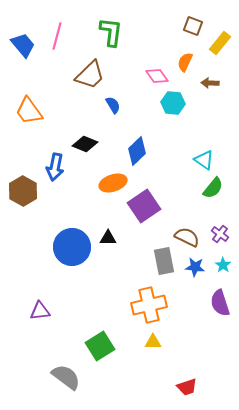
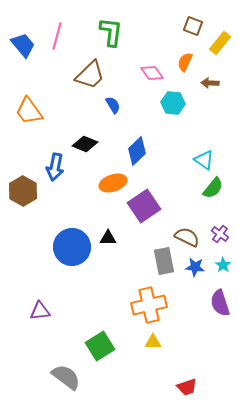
pink diamond: moved 5 px left, 3 px up
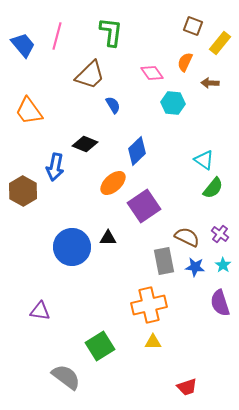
orange ellipse: rotated 24 degrees counterclockwise
purple triangle: rotated 15 degrees clockwise
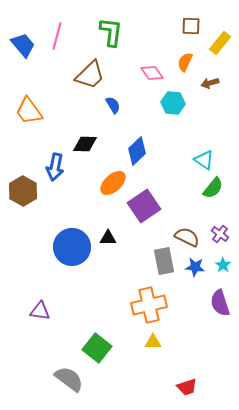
brown square: moved 2 px left; rotated 18 degrees counterclockwise
brown arrow: rotated 18 degrees counterclockwise
black diamond: rotated 20 degrees counterclockwise
green square: moved 3 px left, 2 px down; rotated 20 degrees counterclockwise
gray semicircle: moved 3 px right, 2 px down
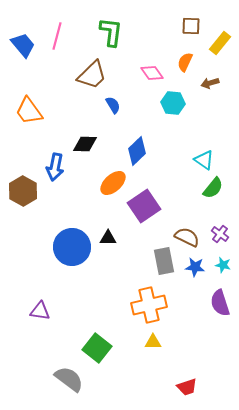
brown trapezoid: moved 2 px right
cyan star: rotated 21 degrees counterclockwise
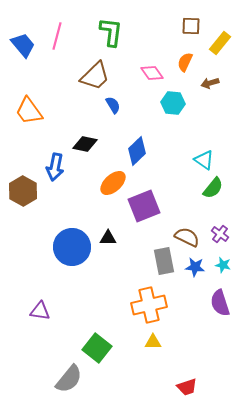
brown trapezoid: moved 3 px right, 1 px down
black diamond: rotated 10 degrees clockwise
purple square: rotated 12 degrees clockwise
gray semicircle: rotated 92 degrees clockwise
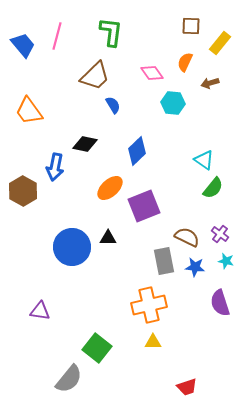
orange ellipse: moved 3 px left, 5 px down
cyan star: moved 3 px right, 4 px up
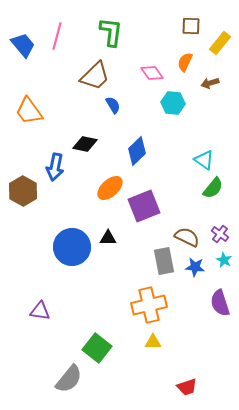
cyan star: moved 2 px left, 1 px up; rotated 14 degrees clockwise
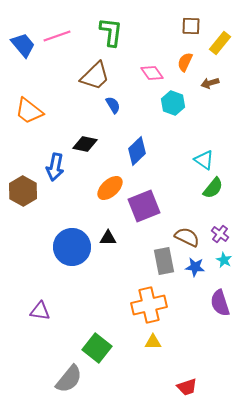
pink line: rotated 56 degrees clockwise
cyan hexagon: rotated 15 degrees clockwise
orange trapezoid: rotated 16 degrees counterclockwise
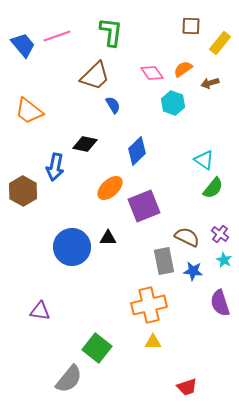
orange semicircle: moved 2 px left, 7 px down; rotated 30 degrees clockwise
blue star: moved 2 px left, 4 px down
